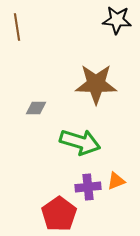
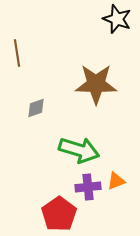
black star: moved 1 px up; rotated 16 degrees clockwise
brown line: moved 26 px down
gray diamond: rotated 20 degrees counterclockwise
green arrow: moved 1 px left, 8 px down
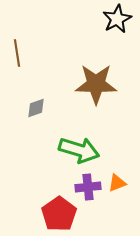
black star: rotated 24 degrees clockwise
orange triangle: moved 1 px right, 2 px down
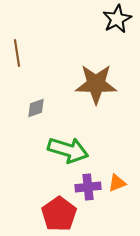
green arrow: moved 11 px left
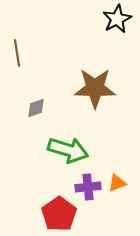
brown star: moved 1 px left, 4 px down
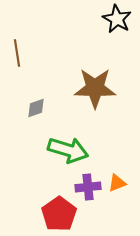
black star: rotated 16 degrees counterclockwise
